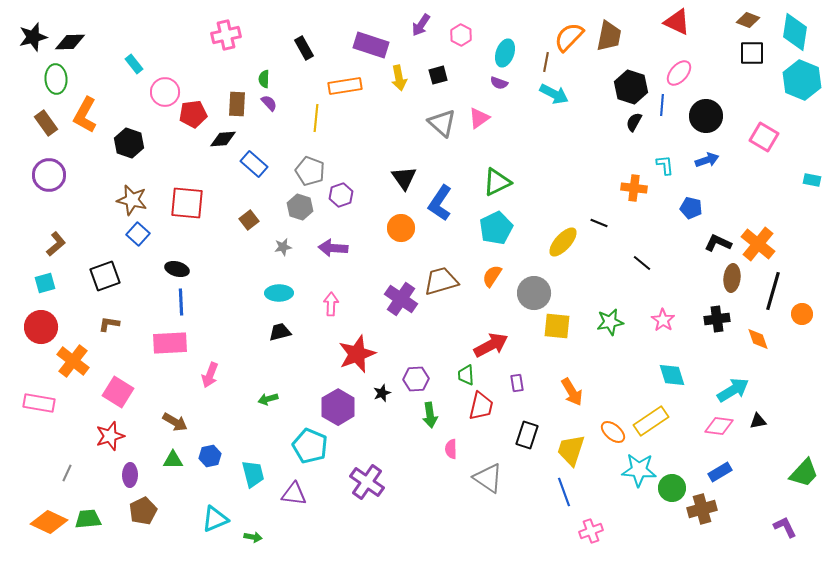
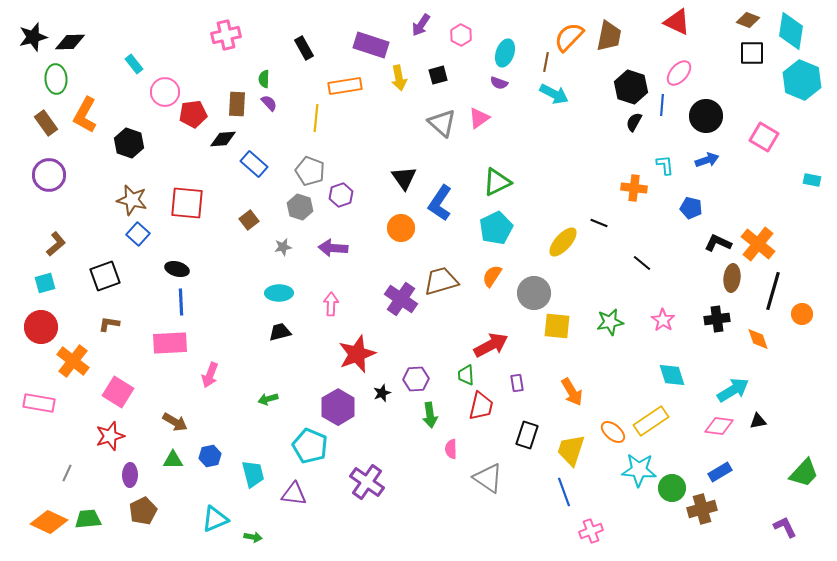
cyan diamond at (795, 32): moved 4 px left, 1 px up
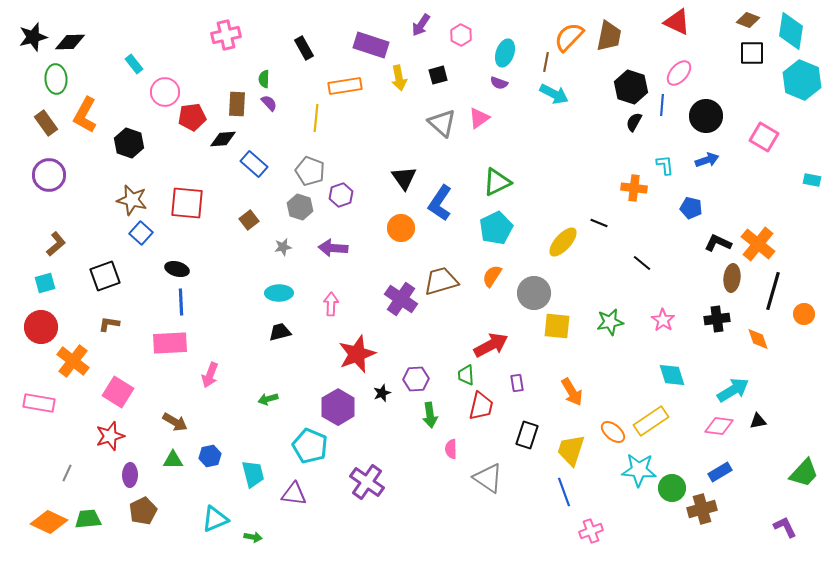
red pentagon at (193, 114): moved 1 px left, 3 px down
blue square at (138, 234): moved 3 px right, 1 px up
orange circle at (802, 314): moved 2 px right
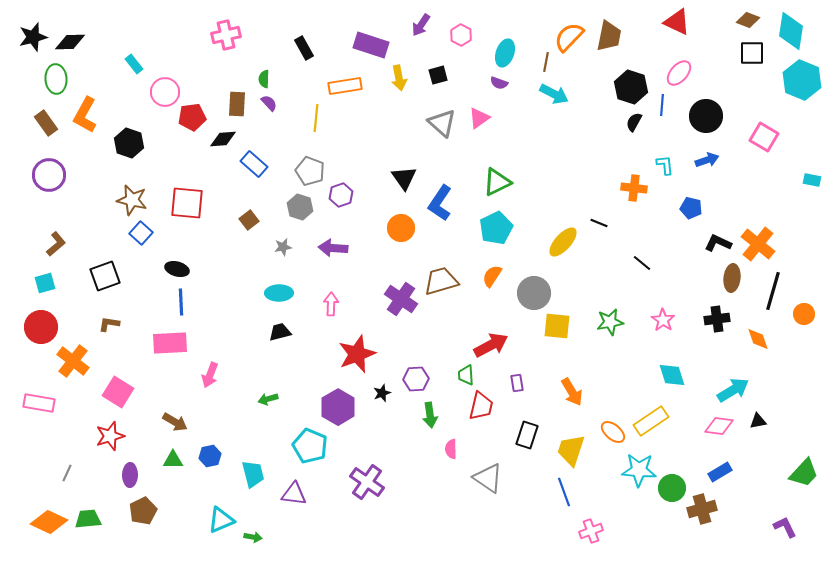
cyan triangle at (215, 519): moved 6 px right, 1 px down
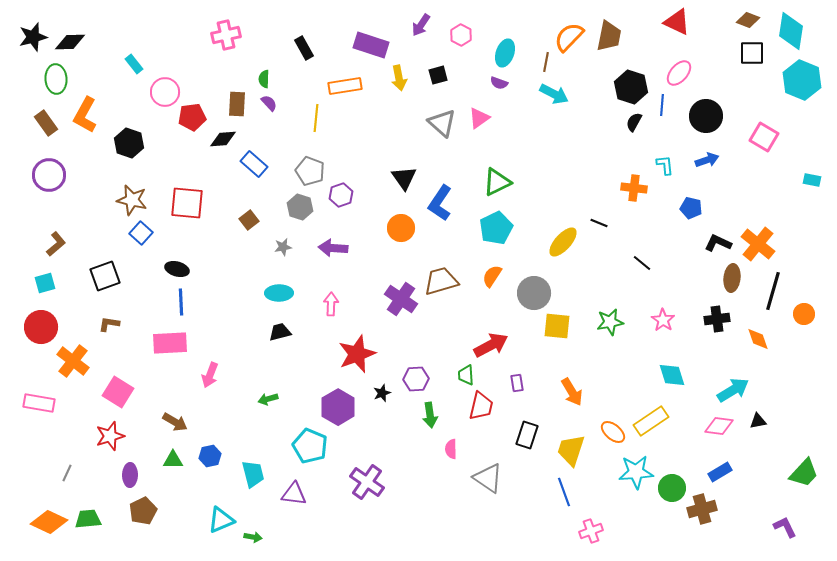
cyan star at (639, 470): moved 3 px left, 2 px down; rotated 8 degrees counterclockwise
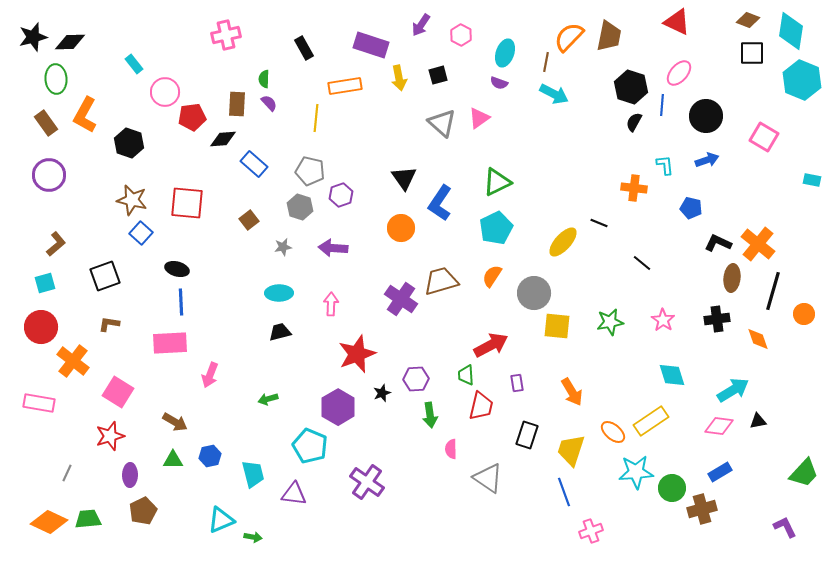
gray pentagon at (310, 171): rotated 8 degrees counterclockwise
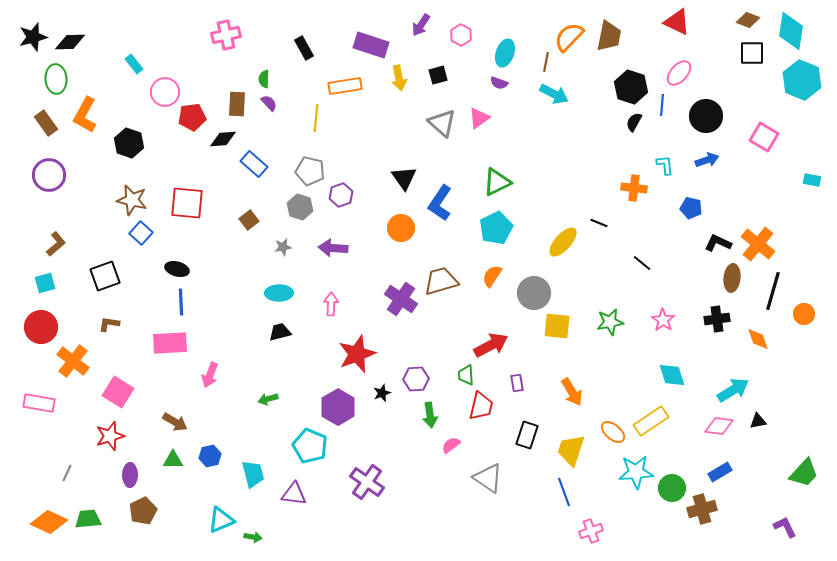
pink semicircle at (451, 449): moved 4 px up; rotated 54 degrees clockwise
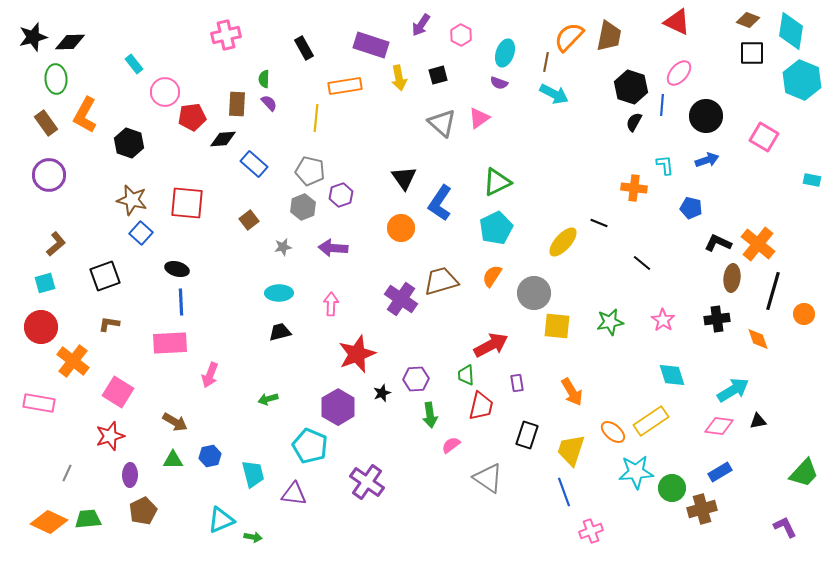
gray hexagon at (300, 207): moved 3 px right; rotated 20 degrees clockwise
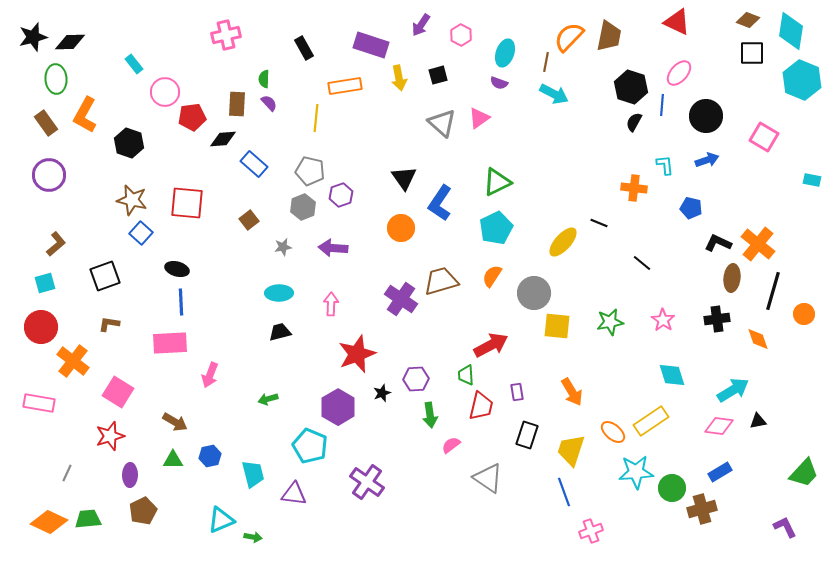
purple rectangle at (517, 383): moved 9 px down
